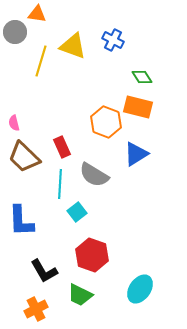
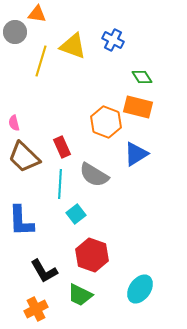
cyan square: moved 1 px left, 2 px down
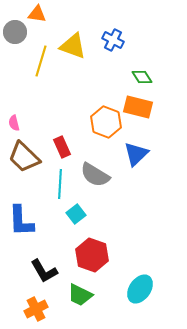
blue triangle: rotated 12 degrees counterclockwise
gray semicircle: moved 1 px right
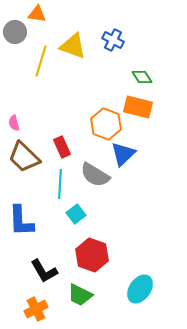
orange hexagon: moved 2 px down
blue triangle: moved 13 px left
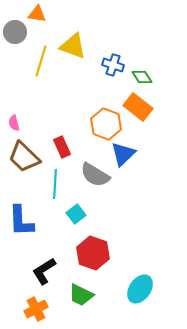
blue cross: moved 25 px down; rotated 10 degrees counterclockwise
orange rectangle: rotated 24 degrees clockwise
cyan line: moved 5 px left
red hexagon: moved 1 px right, 2 px up
black L-shape: rotated 88 degrees clockwise
green trapezoid: moved 1 px right
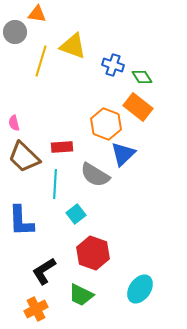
red rectangle: rotated 70 degrees counterclockwise
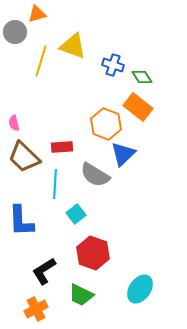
orange triangle: rotated 24 degrees counterclockwise
